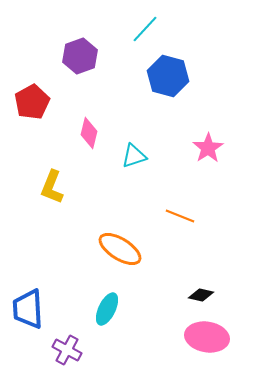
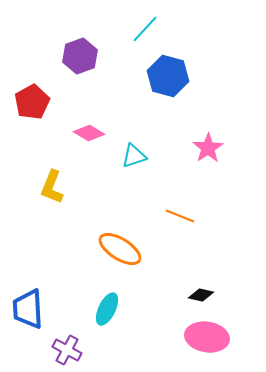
pink diamond: rotated 72 degrees counterclockwise
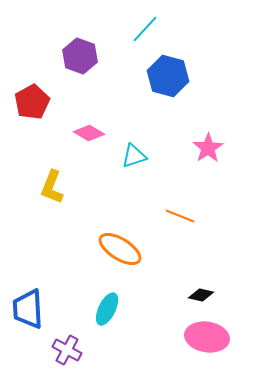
purple hexagon: rotated 20 degrees counterclockwise
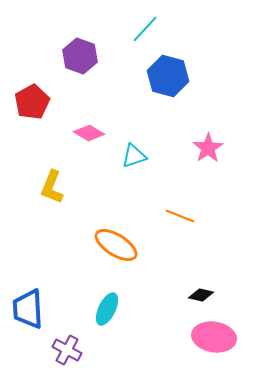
orange ellipse: moved 4 px left, 4 px up
pink ellipse: moved 7 px right
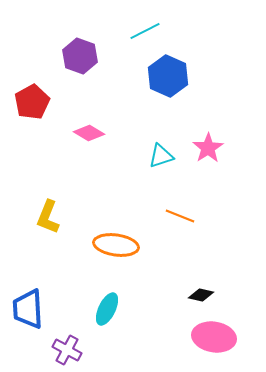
cyan line: moved 2 px down; rotated 20 degrees clockwise
blue hexagon: rotated 9 degrees clockwise
cyan triangle: moved 27 px right
yellow L-shape: moved 4 px left, 30 px down
orange ellipse: rotated 24 degrees counterclockwise
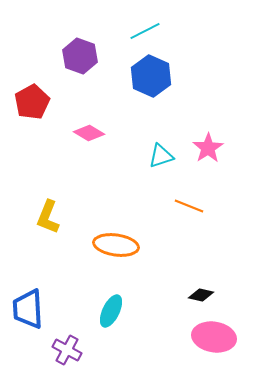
blue hexagon: moved 17 px left
orange line: moved 9 px right, 10 px up
cyan ellipse: moved 4 px right, 2 px down
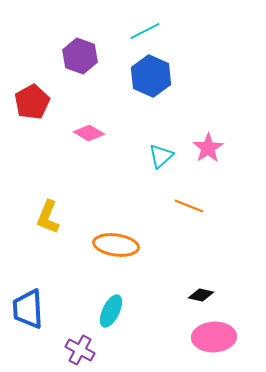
cyan triangle: rotated 24 degrees counterclockwise
pink ellipse: rotated 12 degrees counterclockwise
purple cross: moved 13 px right
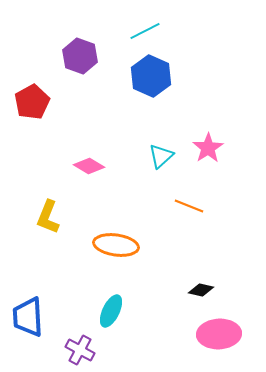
pink diamond: moved 33 px down
black diamond: moved 5 px up
blue trapezoid: moved 8 px down
pink ellipse: moved 5 px right, 3 px up
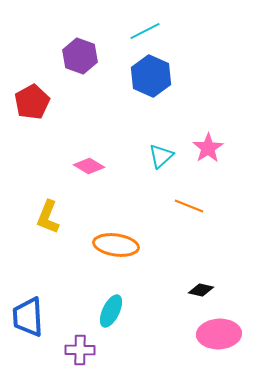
purple cross: rotated 28 degrees counterclockwise
